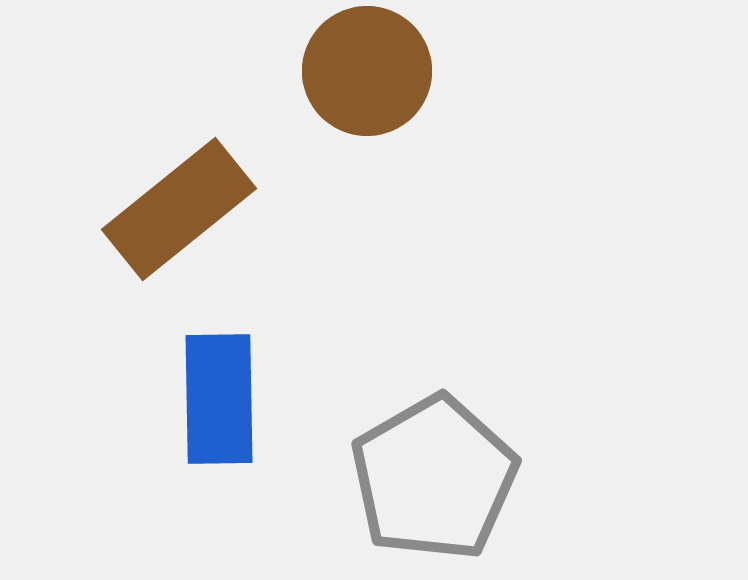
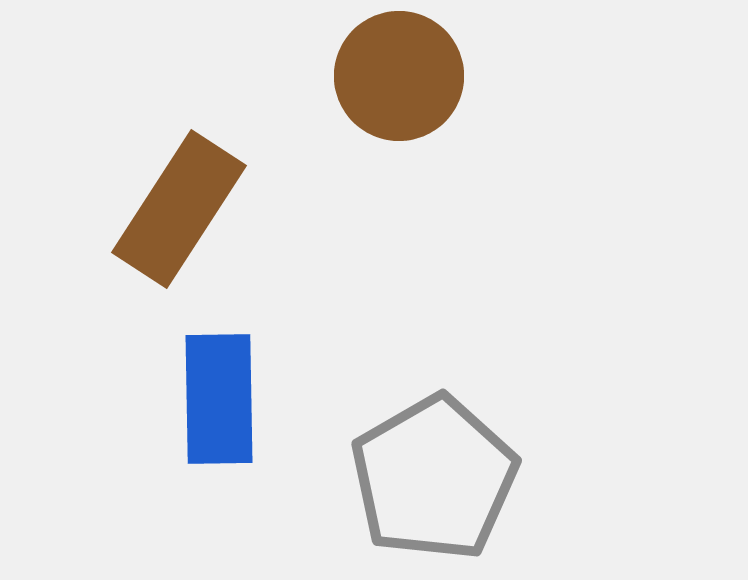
brown circle: moved 32 px right, 5 px down
brown rectangle: rotated 18 degrees counterclockwise
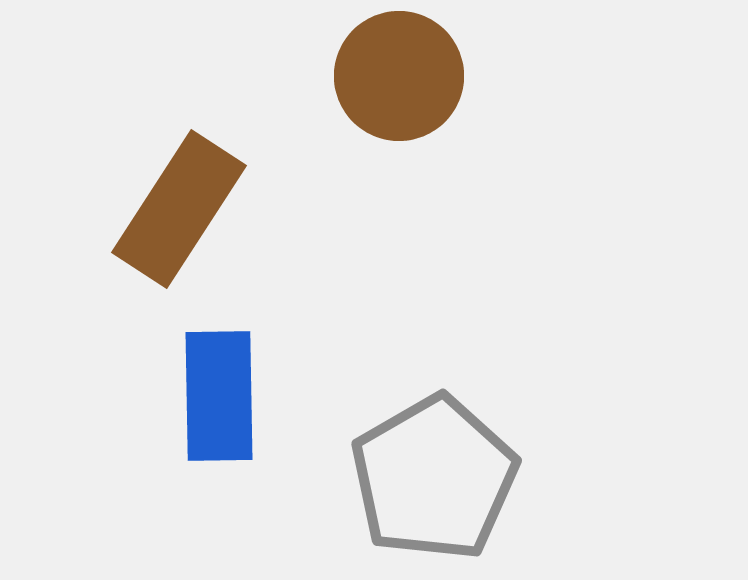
blue rectangle: moved 3 px up
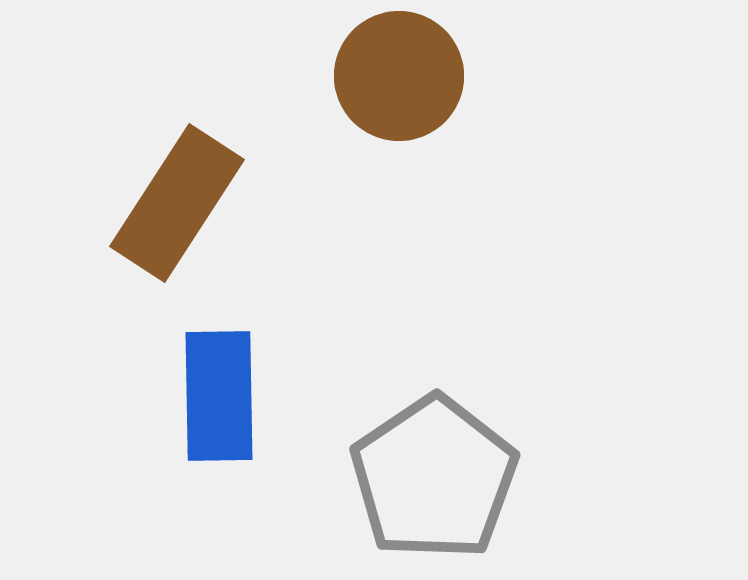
brown rectangle: moved 2 px left, 6 px up
gray pentagon: rotated 4 degrees counterclockwise
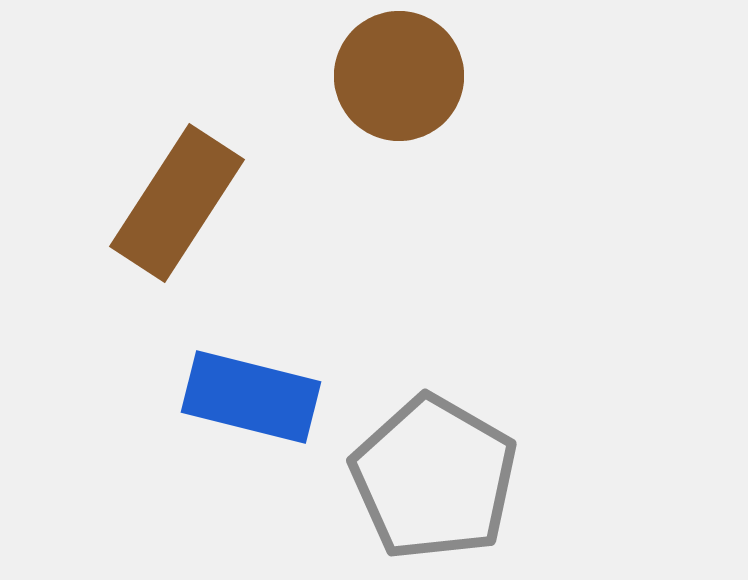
blue rectangle: moved 32 px right, 1 px down; rotated 75 degrees counterclockwise
gray pentagon: rotated 8 degrees counterclockwise
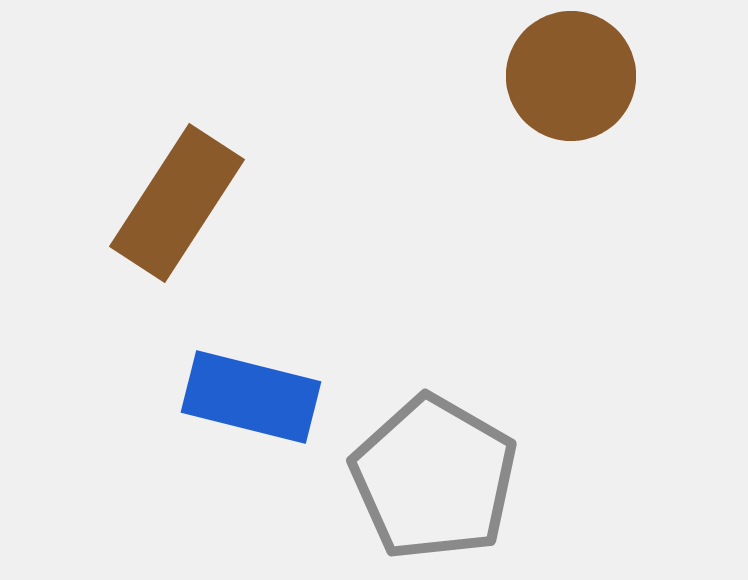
brown circle: moved 172 px right
